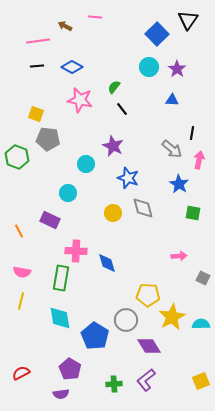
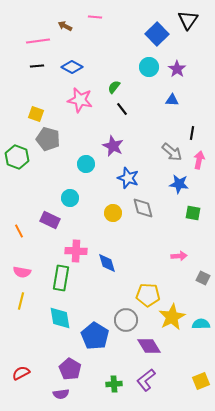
gray pentagon at (48, 139): rotated 10 degrees clockwise
gray arrow at (172, 149): moved 3 px down
blue star at (179, 184): rotated 24 degrees counterclockwise
cyan circle at (68, 193): moved 2 px right, 5 px down
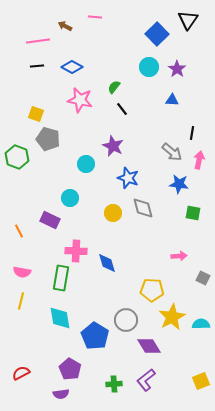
yellow pentagon at (148, 295): moved 4 px right, 5 px up
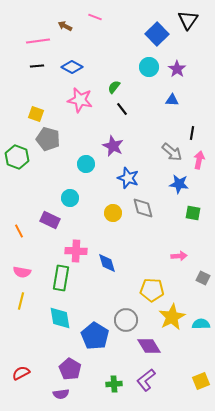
pink line at (95, 17): rotated 16 degrees clockwise
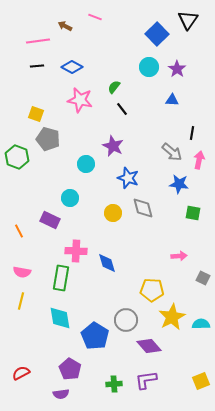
purple diamond at (149, 346): rotated 10 degrees counterclockwise
purple L-shape at (146, 380): rotated 30 degrees clockwise
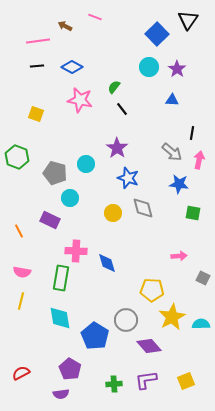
gray pentagon at (48, 139): moved 7 px right, 34 px down
purple star at (113, 146): moved 4 px right, 2 px down; rotated 10 degrees clockwise
yellow square at (201, 381): moved 15 px left
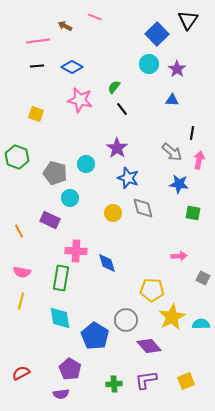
cyan circle at (149, 67): moved 3 px up
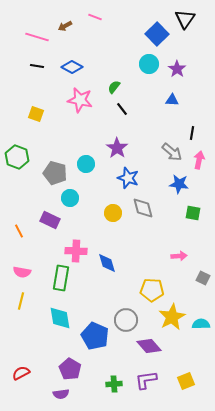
black triangle at (188, 20): moved 3 px left, 1 px up
brown arrow at (65, 26): rotated 56 degrees counterclockwise
pink line at (38, 41): moved 1 px left, 4 px up; rotated 25 degrees clockwise
black line at (37, 66): rotated 16 degrees clockwise
blue pentagon at (95, 336): rotated 8 degrees counterclockwise
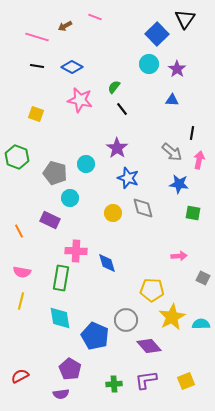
red semicircle at (21, 373): moved 1 px left, 3 px down
